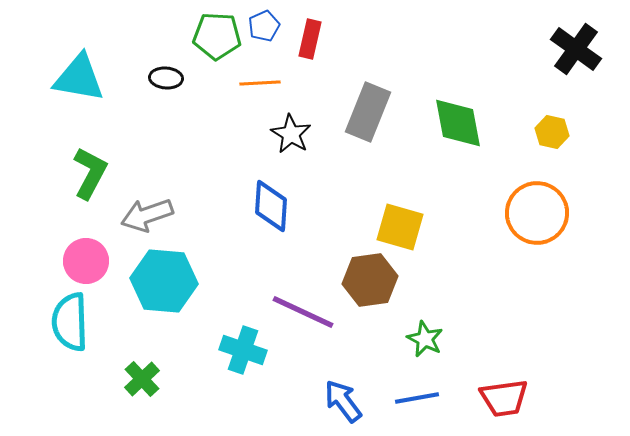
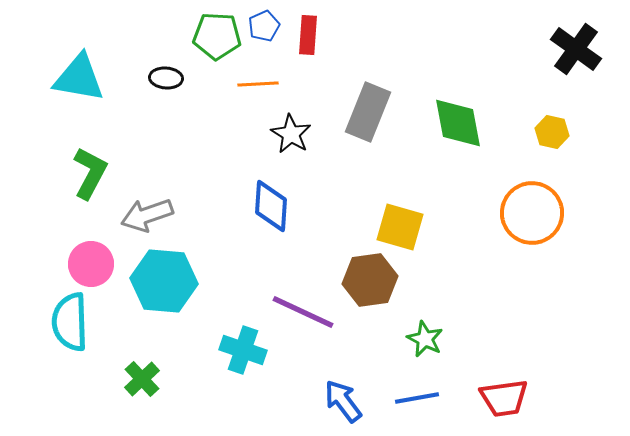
red rectangle: moved 2 px left, 4 px up; rotated 9 degrees counterclockwise
orange line: moved 2 px left, 1 px down
orange circle: moved 5 px left
pink circle: moved 5 px right, 3 px down
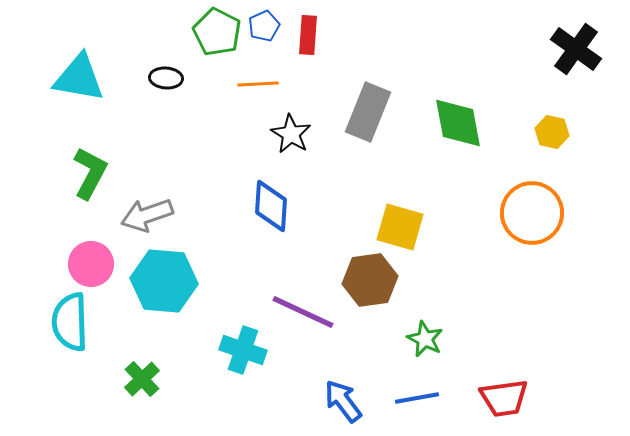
green pentagon: moved 4 px up; rotated 24 degrees clockwise
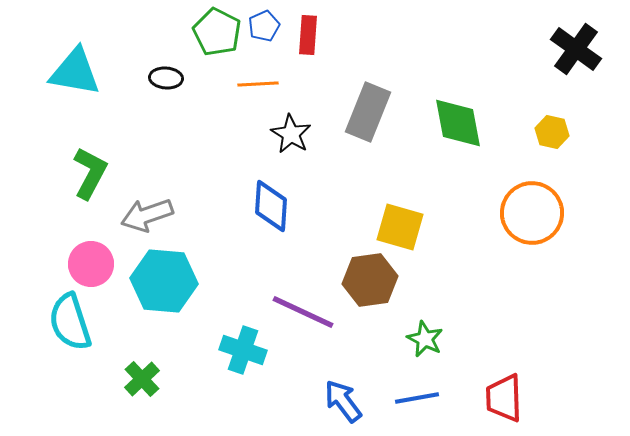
cyan triangle: moved 4 px left, 6 px up
cyan semicircle: rotated 16 degrees counterclockwise
red trapezoid: rotated 96 degrees clockwise
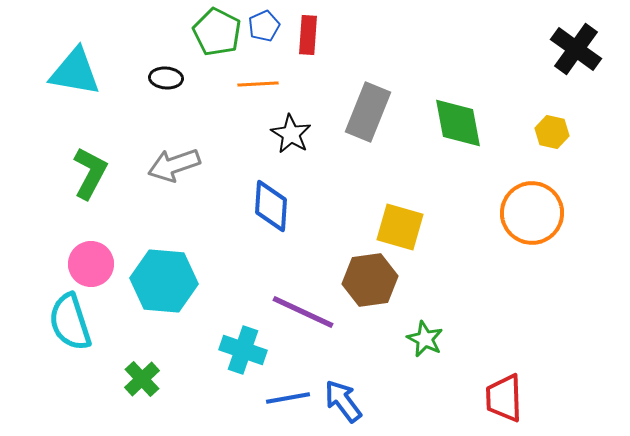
gray arrow: moved 27 px right, 50 px up
blue line: moved 129 px left
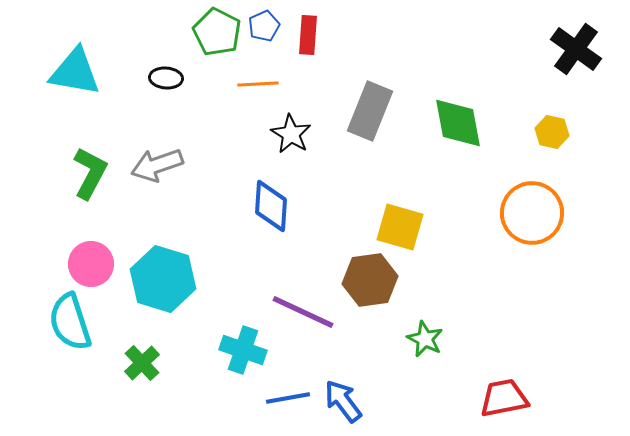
gray rectangle: moved 2 px right, 1 px up
gray arrow: moved 17 px left
cyan hexagon: moved 1 px left, 2 px up; rotated 12 degrees clockwise
green cross: moved 16 px up
red trapezoid: rotated 81 degrees clockwise
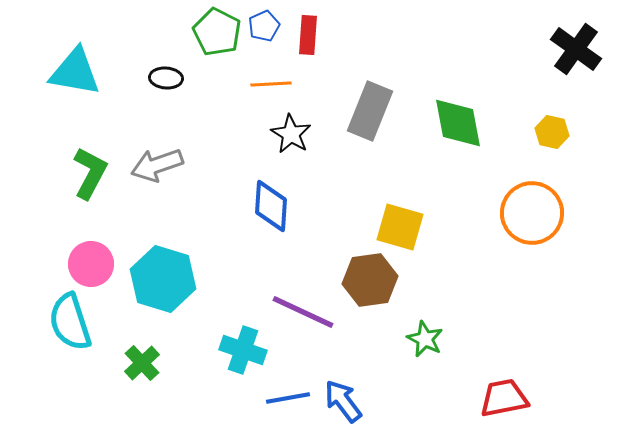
orange line: moved 13 px right
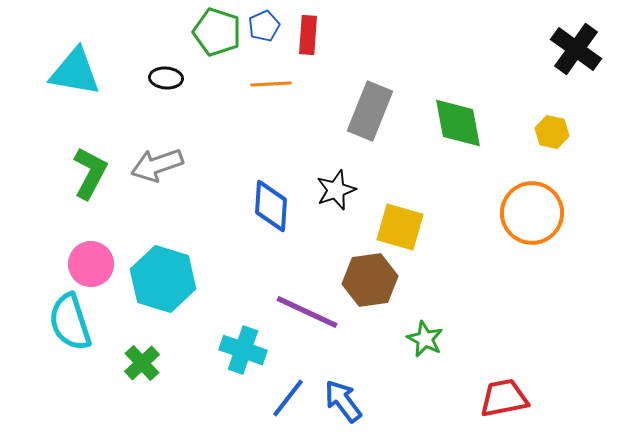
green pentagon: rotated 9 degrees counterclockwise
black star: moved 45 px right, 56 px down; rotated 21 degrees clockwise
purple line: moved 4 px right
blue line: rotated 42 degrees counterclockwise
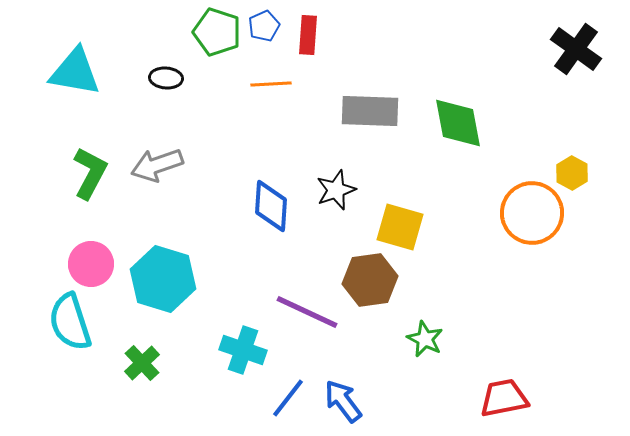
gray rectangle: rotated 70 degrees clockwise
yellow hexagon: moved 20 px right, 41 px down; rotated 16 degrees clockwise
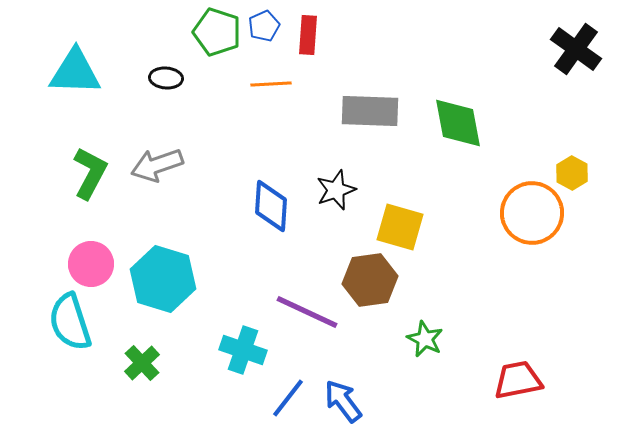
cyan triangle: rotated 8 degrees counterclockwise
red trapezoid: moved 14 px right, 18 px up
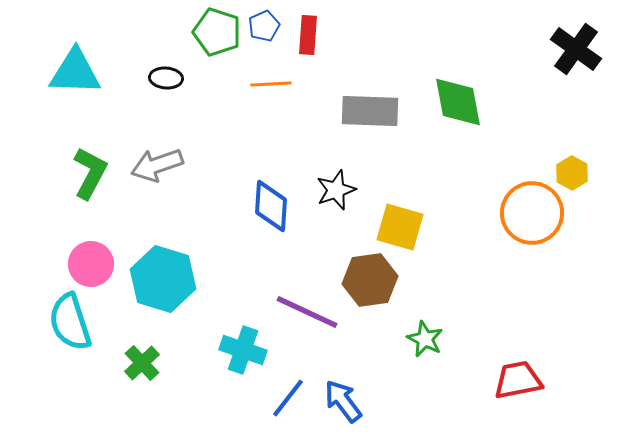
green diamond: moved 21 px up
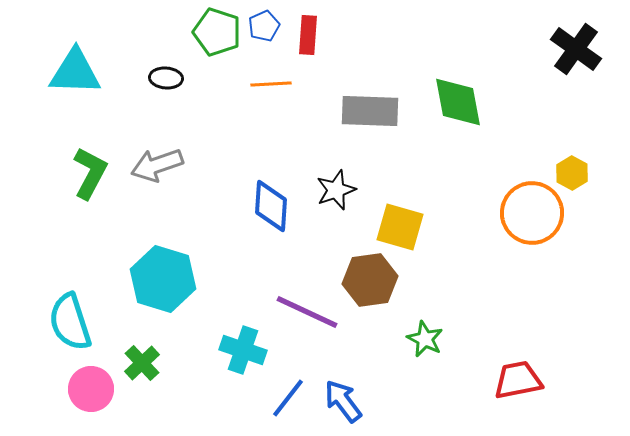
pink circle: moved 125 px down
